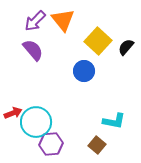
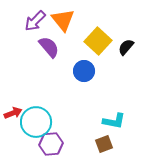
purple semicircle: moved 16 px right, 3 px up
brown square: moved 7 px right, 1 px up; rotated 30 degrees clockwise
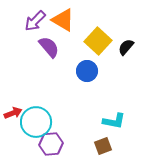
orange triangle: rotated 20 degrees counterclockwise
blue circle: moved 3 px right
brown square: moved 1 px left, 2 px down
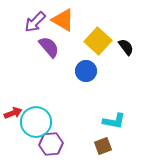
purple arrow: moved 1 px down
black semicircle: rotated 102 degrees clockwise
blue circle: moved 1 px left
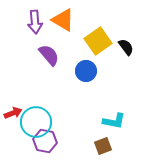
purple arrow: rotated 50 degrees counterclockwise
yellow square: rotated 12 degrees clockwise
purple semicircle: moved 8 px down
purple hexagon: moved 6 px left, 3 px up; rotated 15 degrees clockwise
